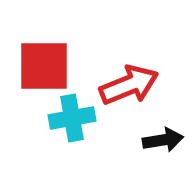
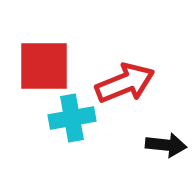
red arrow: moved 4 px left, 2 px up
black arrow: moved 3 px right, 5 px down; rotated 15 degrees clockwise
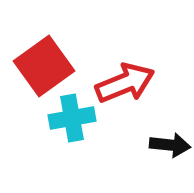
red square: rotated 36 degrees counterclockwise
black arrow: moved 4 px right
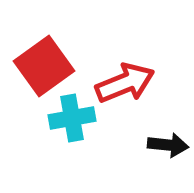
black arrow: moved 2 px left
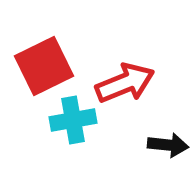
red square: rotated 10 degrees clockwise
cyan cross: moved 1 px right, 2 px down
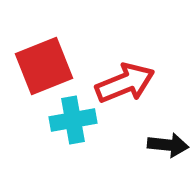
red square: rotated 4 degrees clockwise
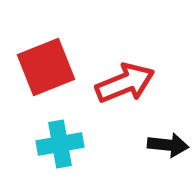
red square: moved 2 px right, 1 px down
cyan cross: moved 13 px left, 24 px down
